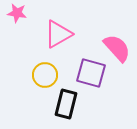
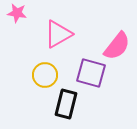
pink semicircle: moved 2 px up; rotated 80 degrees clockwise
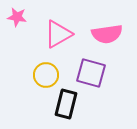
pink star: moved 4 px down
pink semicircle: moved 10 px left, 12 px up; rotated 44 degrees clockwise
yellow circle: moved 1 px right
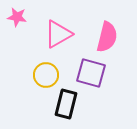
pink semicircle: moved 3 px down; rotated 68 degrees counterclockwise
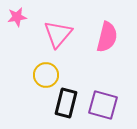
pink star: rotated 18 degrees counterclockwise
pink triangle: rotated 20 degrees counterclockwise
purple square: moved 12 px right, 32 px down
black rectangle: moved 1 px up
